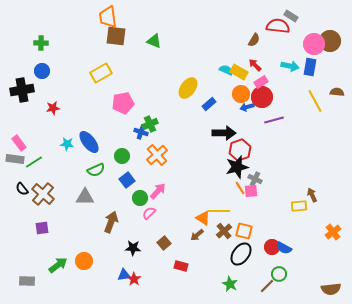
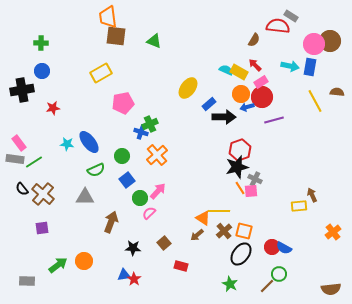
black arrow at (224, 133): moved 16 px up
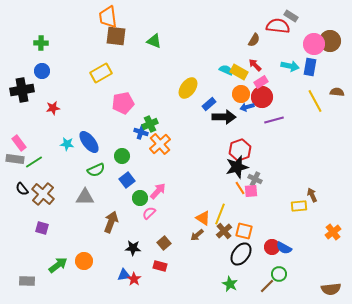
orange cross at (157, 155): moved 3 px right, 11 px up
yellow line at (219, 211): moved 1 px right, 3 px down; rotated 70 degrees counterclockwise
purple square at (42, 228): rotated 24 degrees clockwise
red rectangle at (181, 266): moved 21 px left
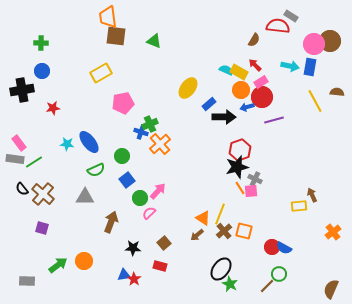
orange circle at (241, 94): moved 4 px up
black ellipse at (241, 254): moved 20 px left, 15 px down
brown semicircle at (331, 289): rotated 120 degrees clockwise
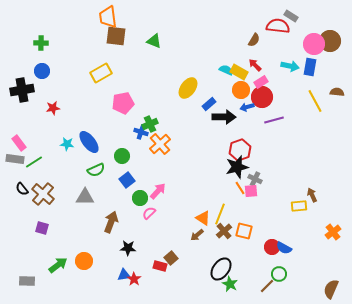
brown square at (164, 243): moved 7 px right, 15 px down
black star at (133, 248): moved 5 px left
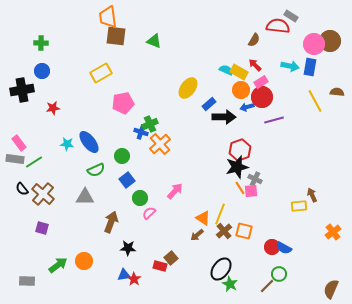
pink arrow at (158, 191): moved 17 px right
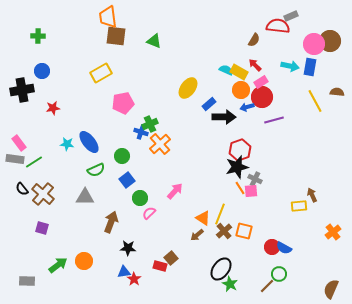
gray rectangle at (291, 16): rotated 56 degrees counterclockwise
green cross at (41, 43): moved 3 px left, 7 px up
blue triangle at (124, 275): moved 3 px up
